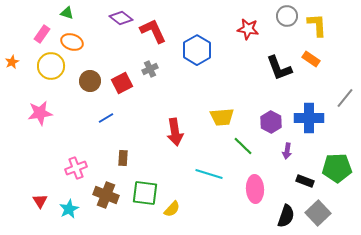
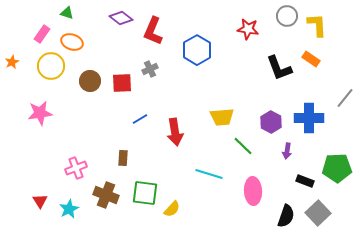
red L-shape: rotated 132 degrees counterclockwise
red square: rotated 25 degrees clockwise
blue line: moved 34 px right, 1 px down
pink ellipse: moved 2 px left, 2 px down
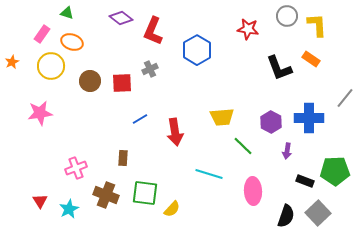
green pentagon: moved 2 px left, 3 px down
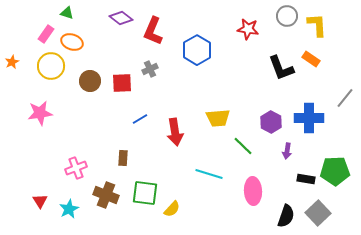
pink rectangle: moved 4 px right
black L-shape: moved 2 px right
yellow trapezoid: moved 4 px left, 1 px down
black rectangle: moved 1 px right, 2 px up; rotated 12 degrees counterclockwise
